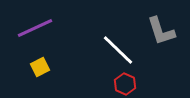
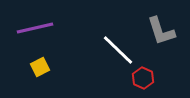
purple line: rotated 12 degrees clockwise
red hexagon: moved 18 px right, 6 px up
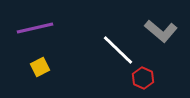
gray L-shape: rotated 32 degrees counterclockwise
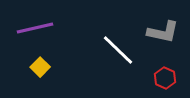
gray L-shape: moved 2 px right, 1 px down; rotated 28 degrees counterclockwise
yellow square: rotated 18 degrees counterclockwise
red hexagon: moved 22 px right
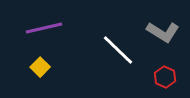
purple line: moved 9 px right
gray L-shape: rotated 20 degrees clockwise
red hexagon: moved 1 px up
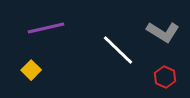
purple line: moved 2 px right
yellow square: moved 9 px left, 3 px down
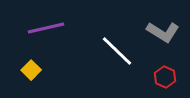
white line: moved 1 px left, 1 px down
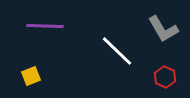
purple line: moved 1 px left, 2 px up; rotated 15 degrees clockwise
gray L-shape: moved 3 px up; rotated 28 degrees clockwise
yellow square: moved 6 px down; rotated 24 degrees clockwise
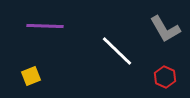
gray L-shape: moved 2 px right
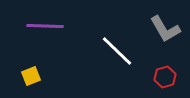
red hexagon: rotated 20 degrees clockwise
